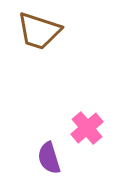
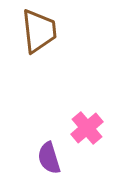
brown trapezoid: rotated 114 degrees counterclockwise
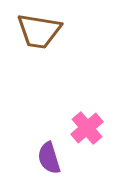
brown trapezoid: rotated 105 degrees clockwise
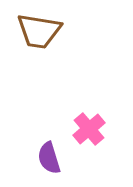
pink cross: moved 2 px right, 1 px down
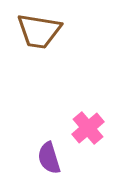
pink cross: moved 1 px left, 1 px up
